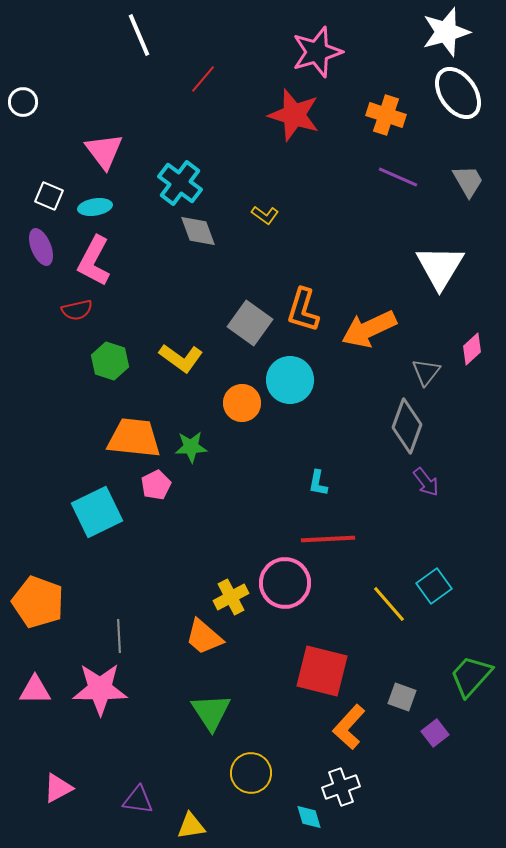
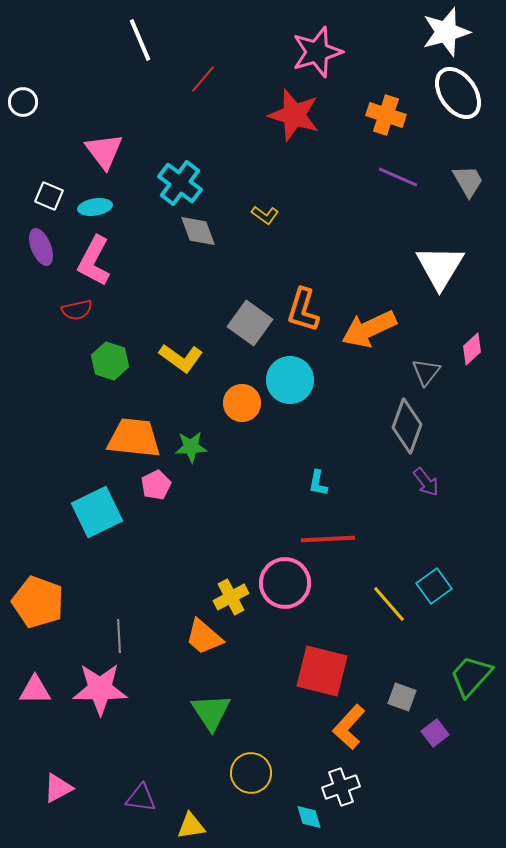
white line at (139, 35): moved 1 px right, 5 px down
purple triangle at (138, 800): moved 3 px right, 2 px up
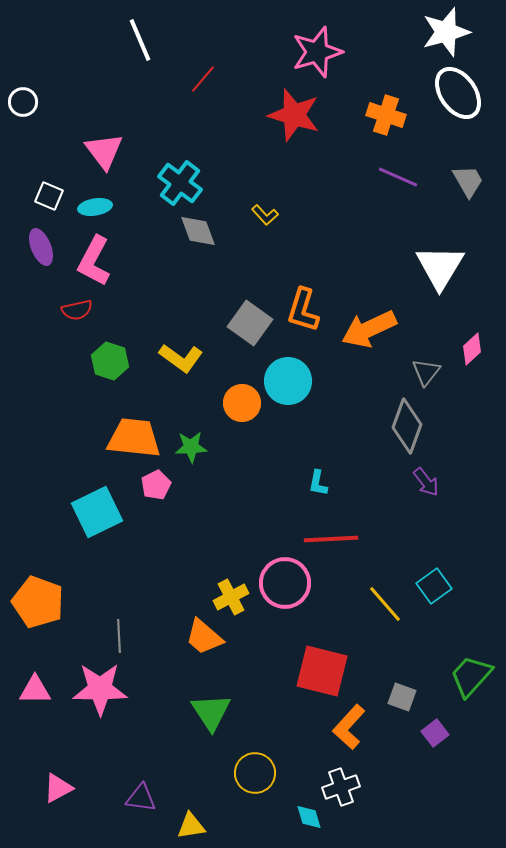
yellow L-shape at (265, 215): rotated 12 degrees clockwise
cyan circle at (290, 380): moved 2 px left, 1 px down
red line at (328, 539): moved 3 px right
yellow line at (389, 604): moved 4 px left
yellow circle at (251, 773): moved 4 px right
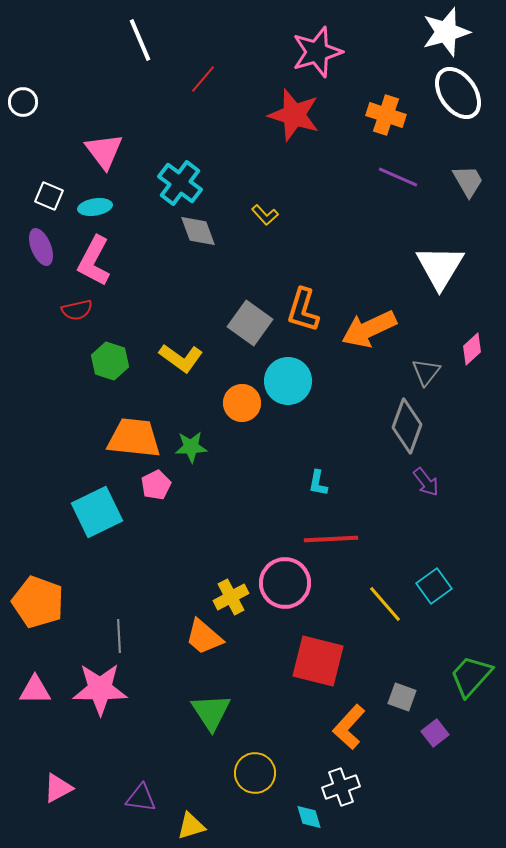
red square at (322, 671): moved 4 px left, 10 px up
yellow triangle at (191, 826): rotated 8 degrees counterclockwise
